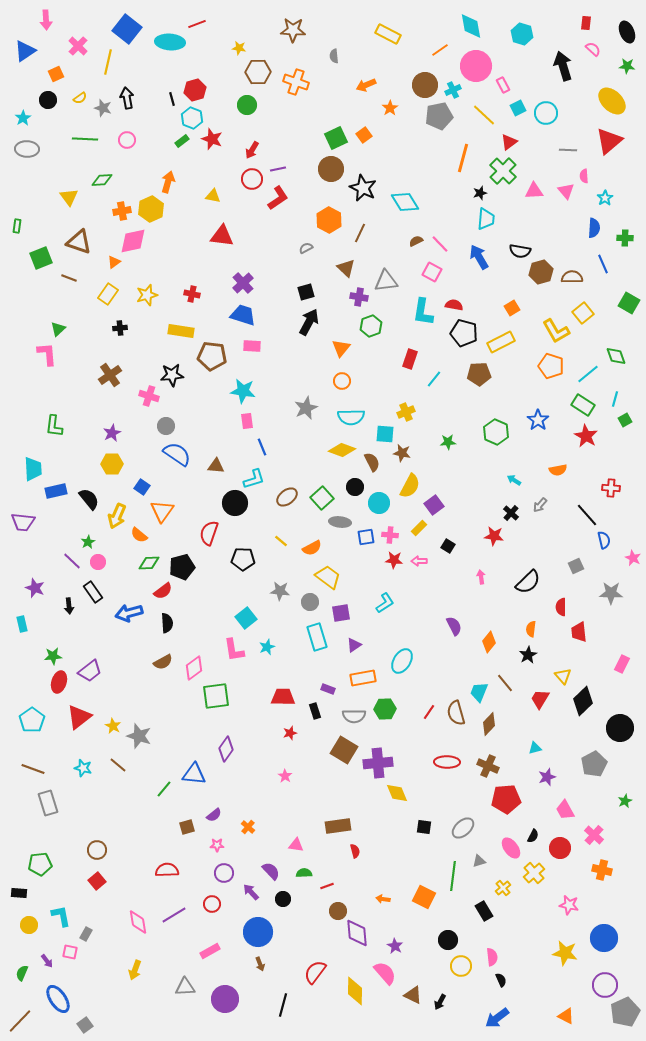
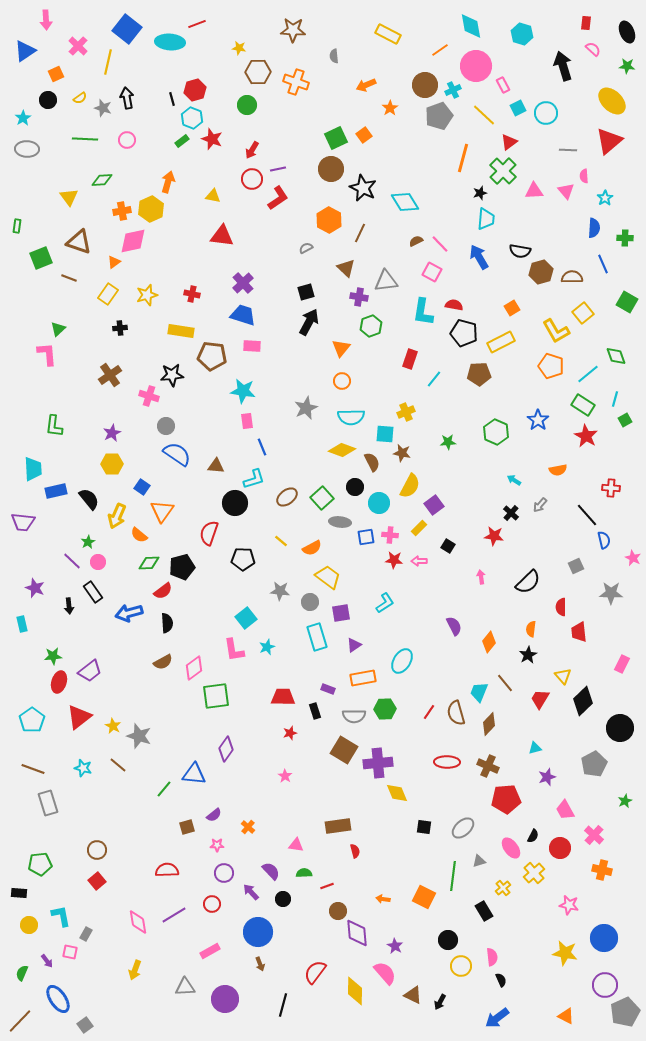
gray pentagon at (439, 116): rotated 8 degrees counterclockwise
green square at (629, 303): moved 2 px left, 1 px up
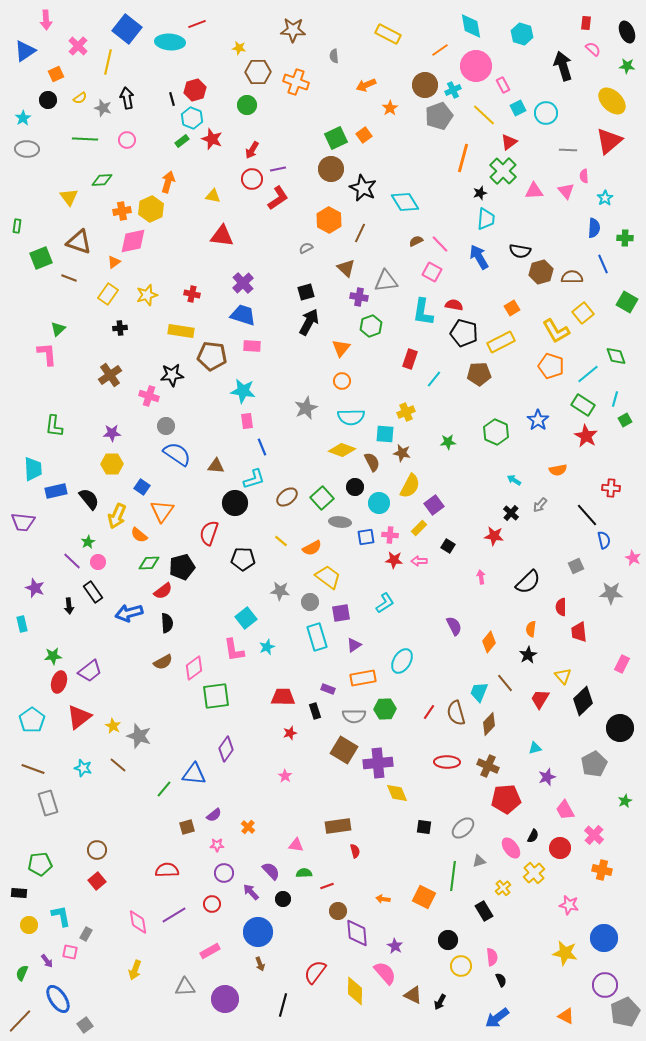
purple star at (112, 433): rotated 24 degrees clockwise
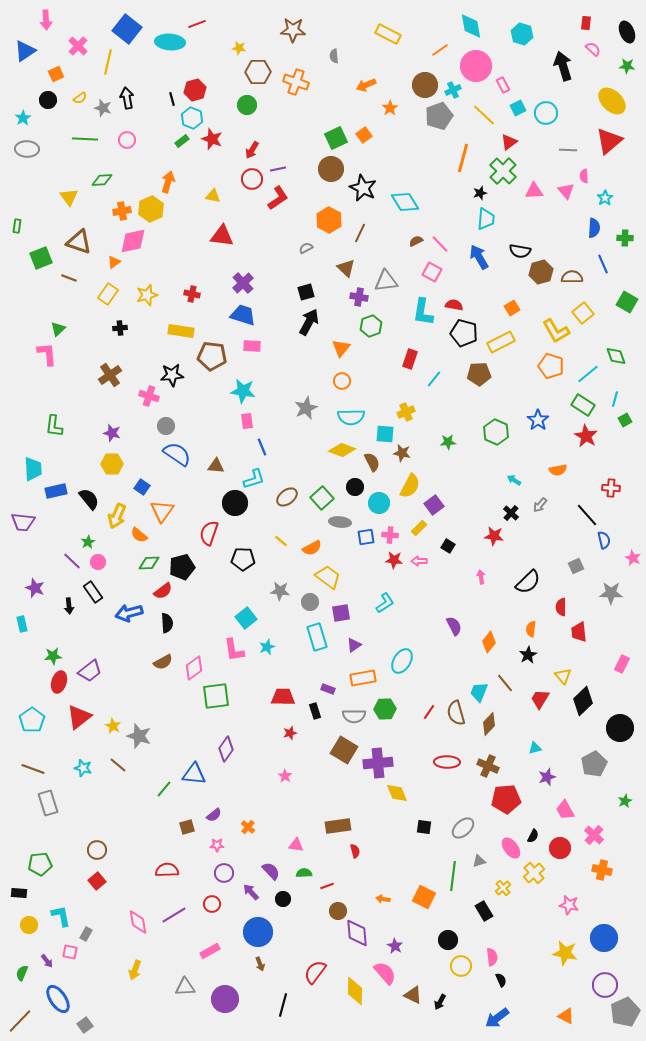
purple star at (112, 433): rotated 18 degrees clockwise
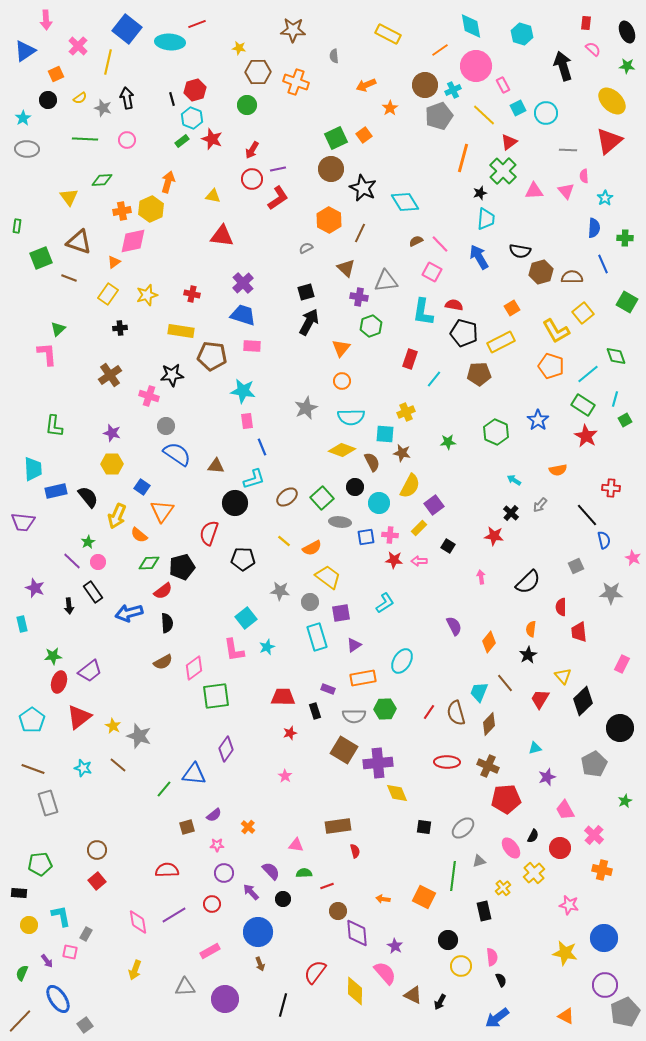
black semicircle at (89, 499): moved 1 px left, 2 px up
yellow line at (281, 541): moved 3 px right
black rectangle at (484, 911): rotated 18 degrees clockwise
